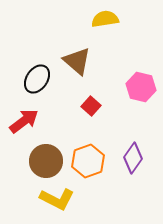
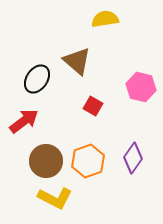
red square: moved 2 px right; rotated 12 degrees counterclockwise
yellow L-shape: moved 2 px left, 1 px up
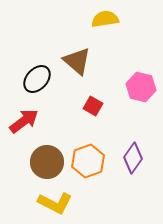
black ellipse: rotated 8 degrees clockwise
brown circle: moved 1 px right, 1 px down
yellow L-shape: moved 5 px down
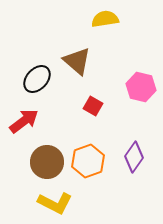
purple diamond: moved 1 px right, 1 px up
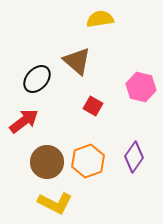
yellow semicircle: moved 5 px left
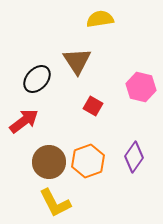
brown triangle: rotated 16 degrees clockwise
brown circle: moved 2 px right
yellow L-shape: rotated 36 degrees clockwise
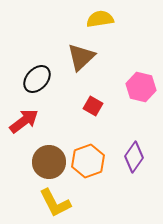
brown triangle: moved 4 px right, 4 px up; rotated 20 degrees clockwise
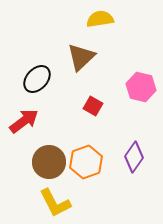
orange hexagon: moved 2 px left, 1 px down
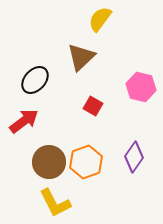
yellow semicircle: rotated 44 degrees counterclockwise
black ellipse: moved 2 px left, 1 px down
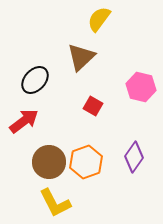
yellow semicircle: moved 1 px left
